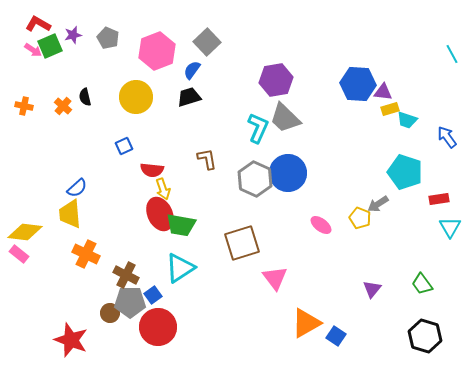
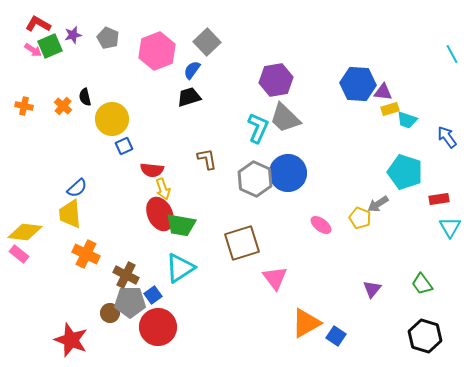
yellow circle at (136, 97): moved 24 px left, 22 px down
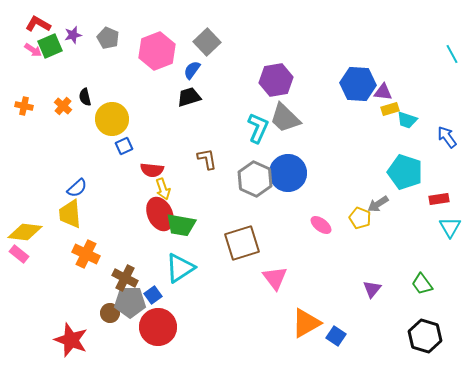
brown cross at (126, 275): moved 1 px left, 3 px down
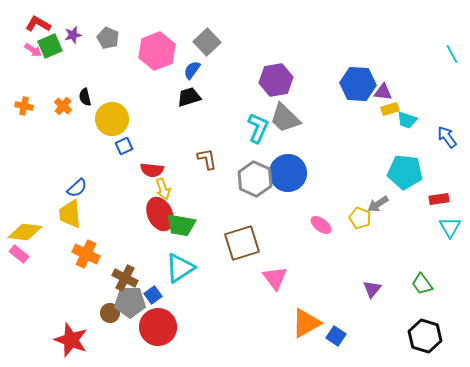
cyan pentagon at (405, 172): rotated 12 degrees counterclockwise
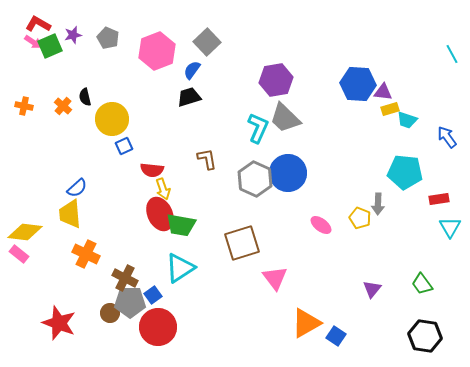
pink arrow at (33, 50): moved 8 px up
gray arrow at (378, 204): rotated 55 degrees counterclockwise
black hexagon at (425, 336): rotated 8 degrees counterclockwise
red star at (71, 340): moved 12 px left, 17 px up
